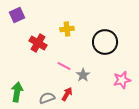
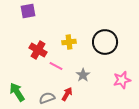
purple square: moved 11 px right, 4 px up; rotated 14 degrees clockwise
yellow cross: moved 2 px right, 13 px down
red cross: moved 7 px down
pink line: moved 8 px left
green arrow: rotated 42 degrees counterclockwise
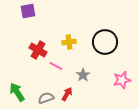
gray semicircle: moved 1 px left
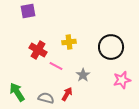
black circle: moved 6 px right, 5 px down
gray semicircle: rotated 35 degrees clockwise
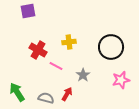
pink star: moved 1 px left
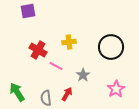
pink star: moved 5 px left, 9 px down; rotated 18 degrees counterclockwise
gray semicircle: rotated 112 degrees counterclockwise
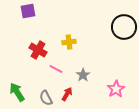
black circle: moved 13 px right, 20 px up
pink line: moved 3 px down
gray semicircle: rotated 21 degrees counterclockwise
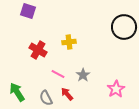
purple square: rotated 28 degrees clockwise
pink line: moved 2 px right, 5 px down
red arrow: rotated 72 degrees counterclockwise
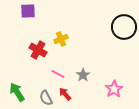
purple square: rotated 21 degrees counterclockwise
yellow cross: moved 8 px left, 3 px up; rotated 16 degrees counterclockwise
pink star: moved 2 px left
red arrow: moved 2 px left
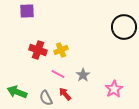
purple square: moved 1 px left
yellow cross: moved 11 px down
red cross: rotated 12 degrees counterclockwise
green arrow: rotated 36 degrees counterclockwise
